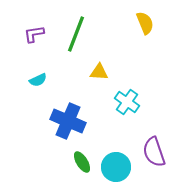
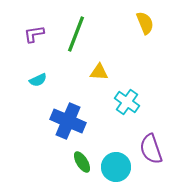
purple semicircle: moved 3 px left, 3 px up
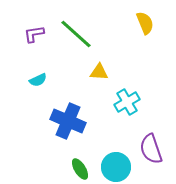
green line: rotated 69 degrees counterclockwise
cyan cross: rotated 25 degrees clockwise
green ellipse: moved 2 px left, 7 px down
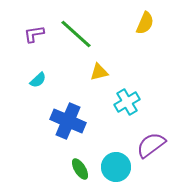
yellow semicircle: rotated 45 degrees clockwise
yellow triangle: rotated 18 degrees counterclockwise
cyan semicircle: rotated 18 degrees counterclockwise
purple semicircle: moved 4 px up; rotated 72 degrees clockwise
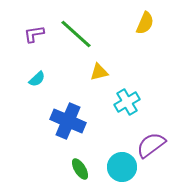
cyan semicircle: moved 1 px left, 1 px up
cyan circle: moved 6 px right
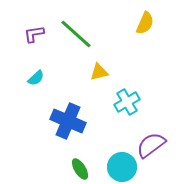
cyan semicircle: moved 1 px left, 1 px up
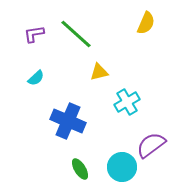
yellow semicircle: moved 1 px right
